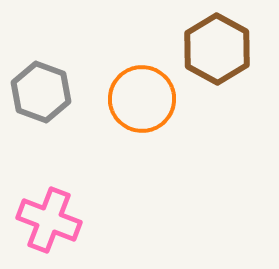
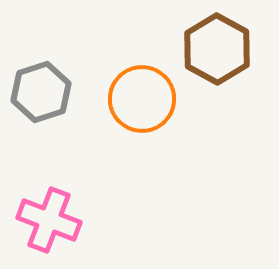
gray hexagon: rotated 22 degrees clockwise
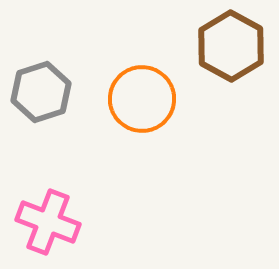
brown hexagon: moved 14 px right, 3 px up
pink cross: moved 1 px left, 2 px down
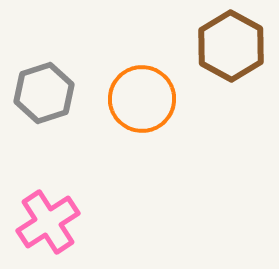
gray hexagon: moved 3 px right, 1 px down
pink cross: rotated 36 degrees clockwise
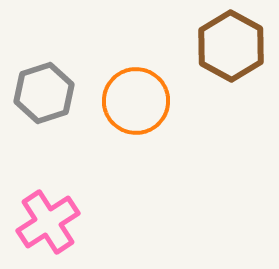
orange circle: moved 6 px left, 2 px down
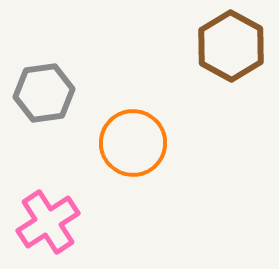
gray hexagon: rotated 10 degrees clockwise
orange circle: moved 3 px left, 42 px down
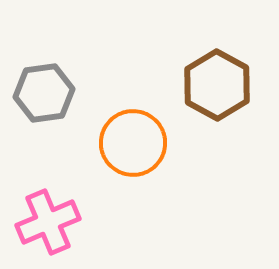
brown hexagon: moved 14 px left, 39 px down
pink cross: rotated 10 degrees clockwise
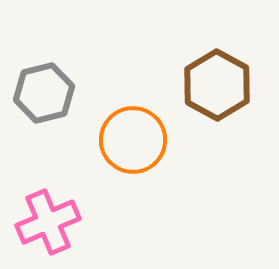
gray hexagon: rotated 6 degrees counterclockwise
orange circle: moved 3 px up
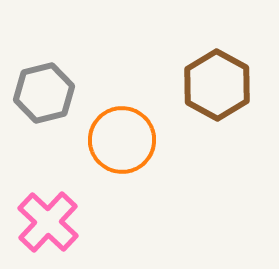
orange circle: moved 11 px left
pink cross: rotated 24 degrees counterclockwise
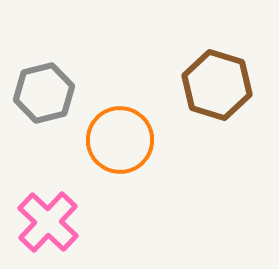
brown hexagon: rotated 12 degrees counterclockwise
orange circle: moved 2 px left
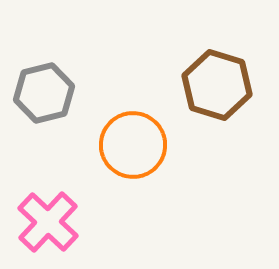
orange circle: moved 13 px right, 5 px down
